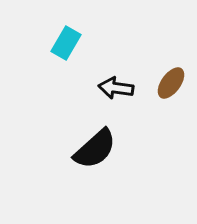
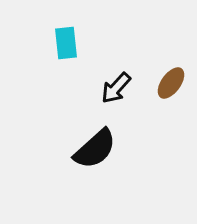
cyan rectangle: rotated 36 degrees counterclockwise
black arrow: rotated 56 degrees counterclockwise
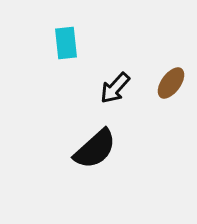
black arrow: moved 1 px left
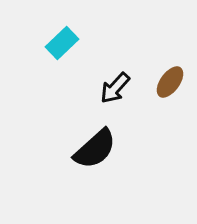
cyan rectangle: moved 4 px left; rotated 52 degrees clockwise
brown ellipse: moved 1 px left, 1 px up
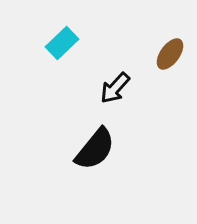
brown ellipse: moved 28 px up
black semicircle: rotated 9 degrees counterclockwise
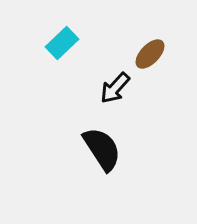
brown ellipse: moved 20 px left; rotated 8 degrees clockwise
black semicircle: moved 7 px right; rotated 72 degrees counterclockwise
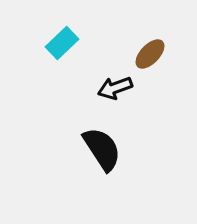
black arrow: rotated 28 degrees clockwise
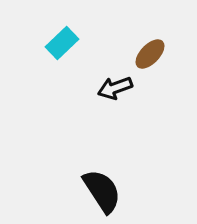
black semicircle: moved 42 px down
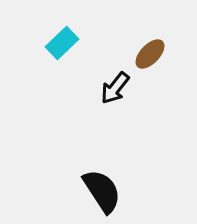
black arrow: rotated 32 degrees counterclockwise
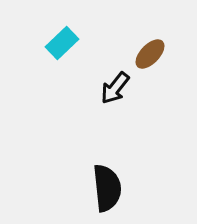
black semicircle: moved 5 px right, 3 px up; rotated 27 degrees clockwise
